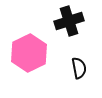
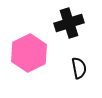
black cross: moved 2 px down
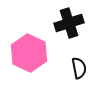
pink hexagon: rotated 9 degrees counterclockwise
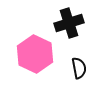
pink hexagon: moved 6 px right, 1 px down
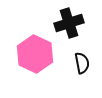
black semicircle: moved 3 px right, 5 px up
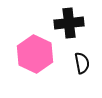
black cross: rotated 12 degrees clockwise
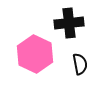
black semicircle: moved 2 px left, 1 px down
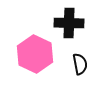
black cross: rotated 8 degrees clockwise
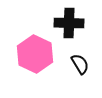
black semicircle: rotated 20 degrees counterclockwise
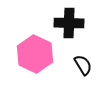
black semicircle: moved 3 px right, 1 px down
